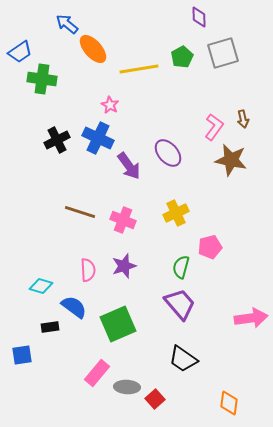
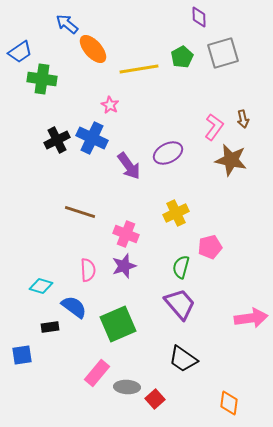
blue cross: moved 6 px left
purple ellipse: rotated 76 degrees counterclockwise
pink cross: moved 3 px right, 14 px down
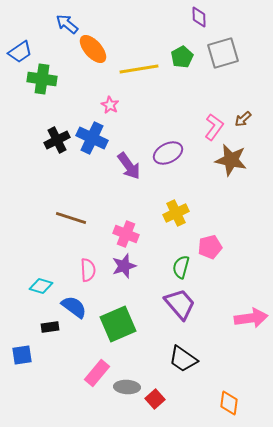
brown arrow: rotated 60 degrees clockwise
brown line: moved 9 px left, 6 px down
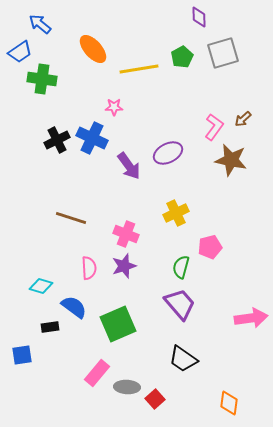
blue arrow: moved 27 px left
pink star: moved 4 px right, 2 px down; rotated 30 degrees counterclockwise
pink semicircle: moved 1 px right, 2 px up
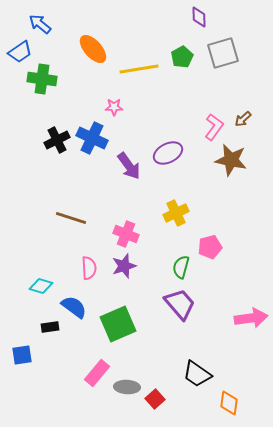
black trapezoid: moved 14 px right, 15 px down
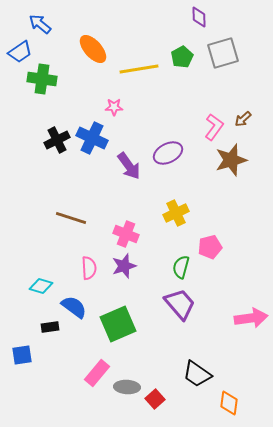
brown star: rotated 28 degrees counterclockwise
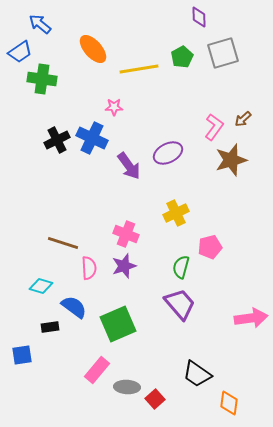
brown line: moved 8 px left, 25 px down
pink rectangle: moved 3 px up
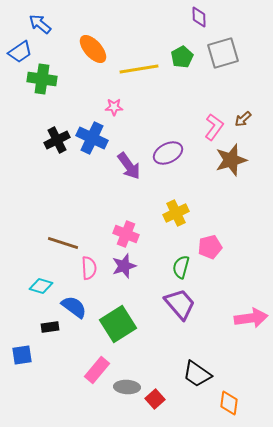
green square: rotated 9 degrees counterclockwise
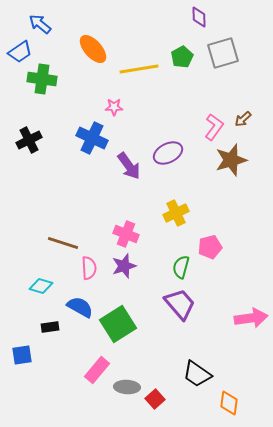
black cross: moved 28 px left
blue semicircle: moved 6 px right; rotated 8 degrees counterclockwise
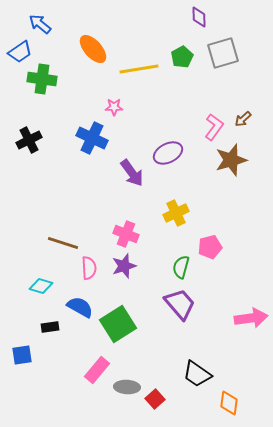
purple arrow: moved 3 px right, 7 px down
